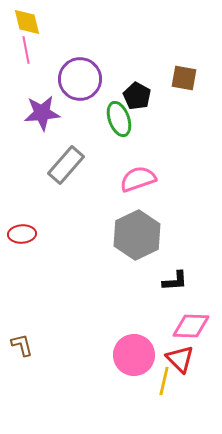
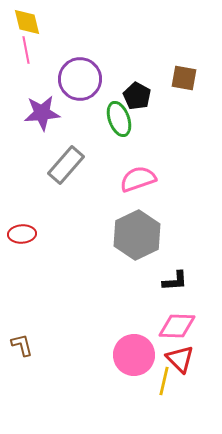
pink diamond: moved 14 px left
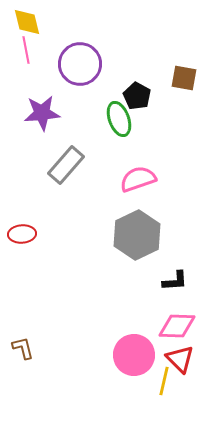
purple circle: moved 15 px up
brown L-shape: moved 1 px right, 3 px down
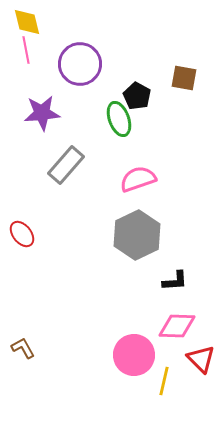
red ellipse: rotated 56 degrees clockwise
brown L-shape: rotated 15 degrees counterclockwise
red triangle: moved 21 px right
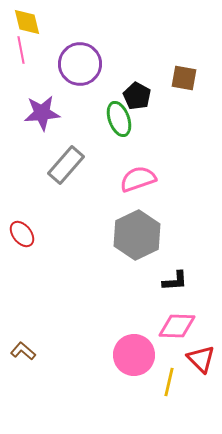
pink line: moved 5 px left
brown L-shape: moved 3 px down; rotated 20 degrees counterclockwise
yellow line: moved 5 px right, 1 px down
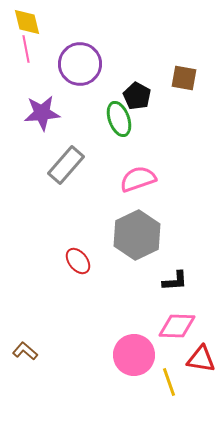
pink line: moved 5 px right, 1 px up
red ellipse: moved 56 px right, 27 px down
brown L-shape: moved 2 px right
red triangle: rotated 36 degrees counterclockwise
yellow line: rotated 32 degrees counterclockwise
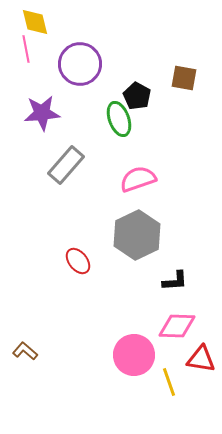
yellow diamond: moved 8 px right
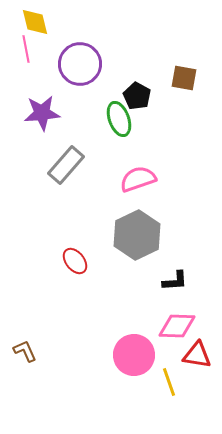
red ellipse: moved 3 px left
brown L-shape: rotated 25 degrees clockwise
red triangle: moved 4 px left, 4 px up
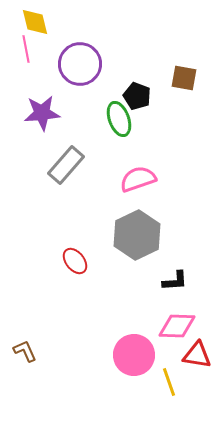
black pentagon: rotated 8 degrees counterclockwise
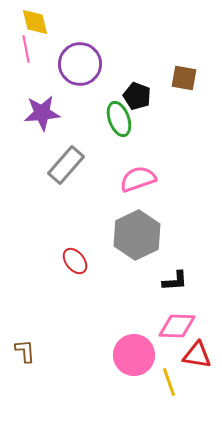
brown L-shape: rotated 20 degrees clockwise
